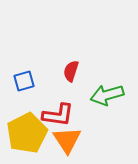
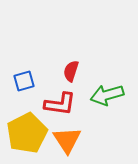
red L-shape: moved 2 px right, 11 px up
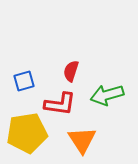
yellow pentagon: rotated 18 degrees clockwise
orange triangle: moved 15 px right
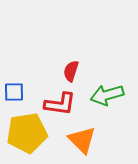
blue square: moved 10 px left, 11 px down; rotated 15 degrees clockwise
orange triangle: rotated 12 degrees counterclockwise
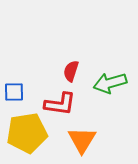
green arrow: moved 3 px right, 12 px up
orange triangle: rotated 16 degrees clockwise
